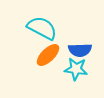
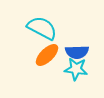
blue semicircle: moved 3 px left, 2 px down
orange ellipse: moved 1 px left
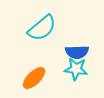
cyan semicircle: rotated 112 degrees clockwise
orange ellipse: moved 13 px left, 23 px down
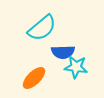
blue semicircle: moved 14 px left
cyan star: moved 2 px up
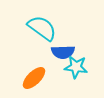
cyan semicircle: rotated 104 degrees counterclockwise
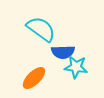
cyan semicircle: moved 1 px left, 1 px down
